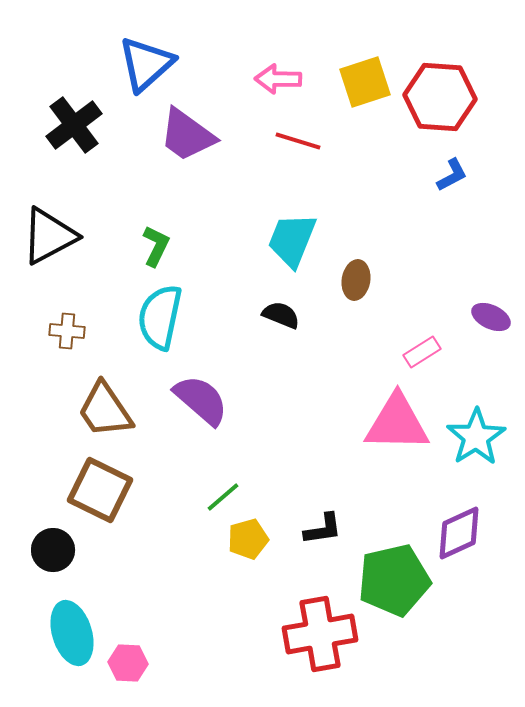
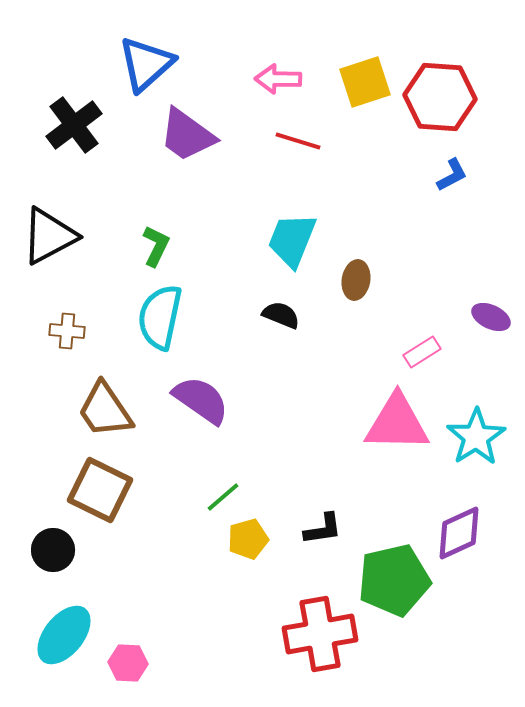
purple semicircle: rotated 6 degrees counterclockwise
cyan ellipse: moved 8 px left, 2 px down; rotated 56 degrees clockwise
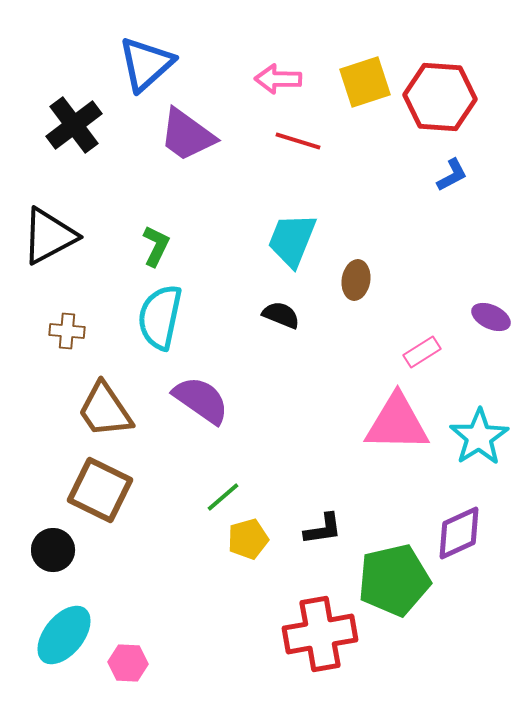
cyan star: moved 3 px right
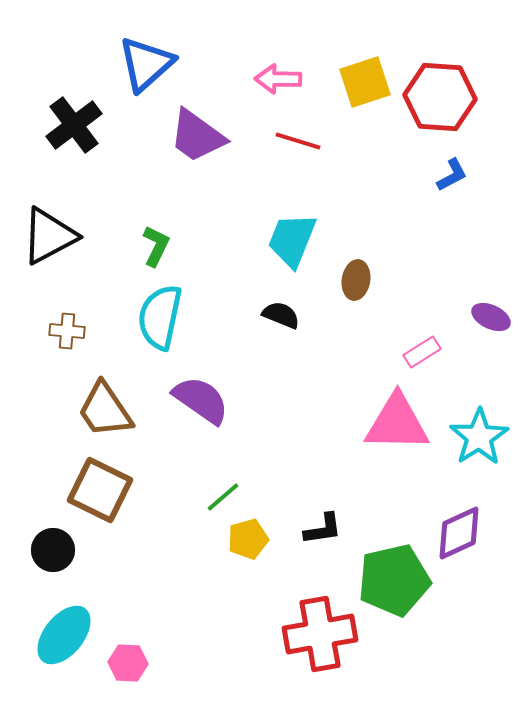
purple trapezoid: moved 10 px right, 1 px down
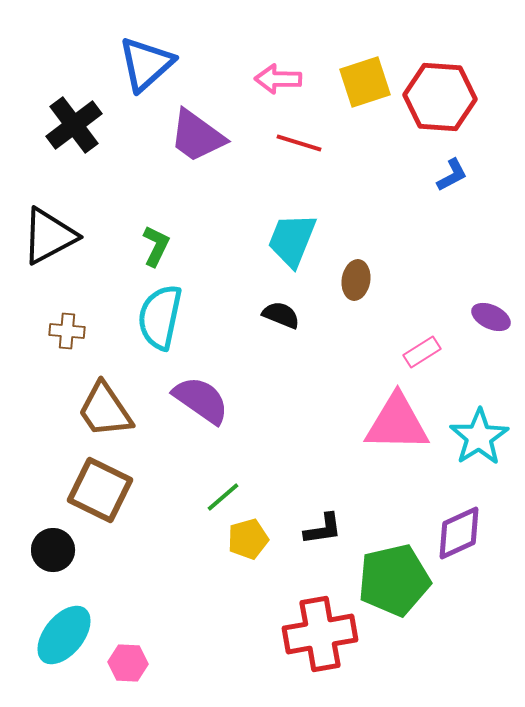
red line: moved 1 px right, 2 px down
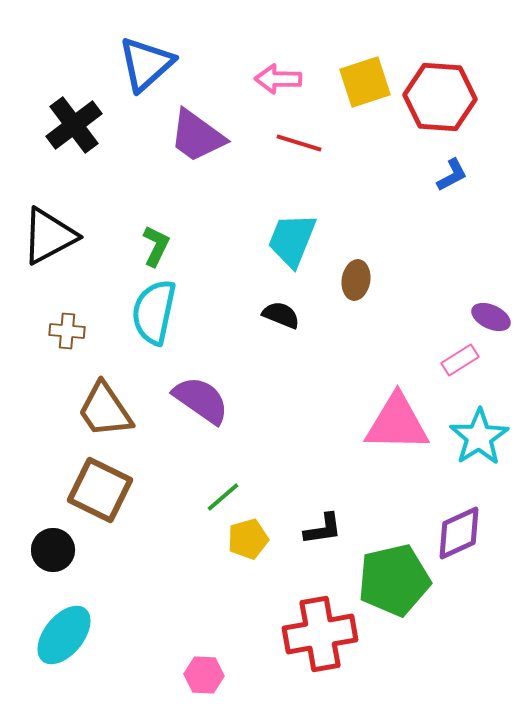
cyan semicircle: moved 6 px left, 5 px up
pink rectangle: moved 38 px right, 8 px down
pink hexagon: moved 76 px right, 12 px down
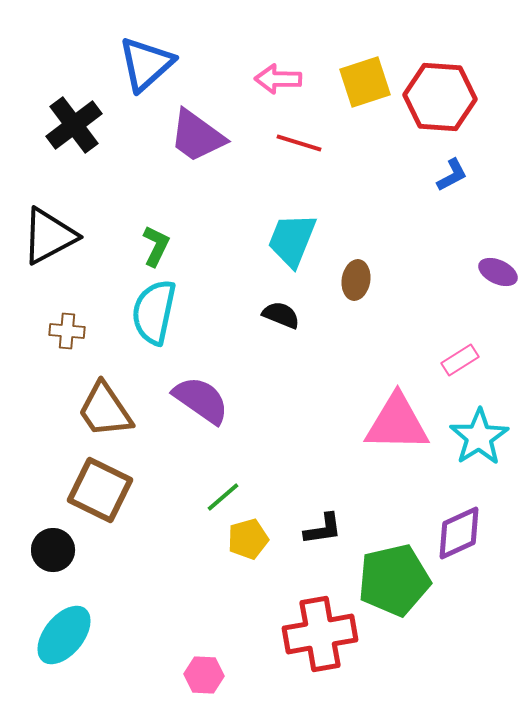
purple ellipse: moved 7 px right, 45 px up
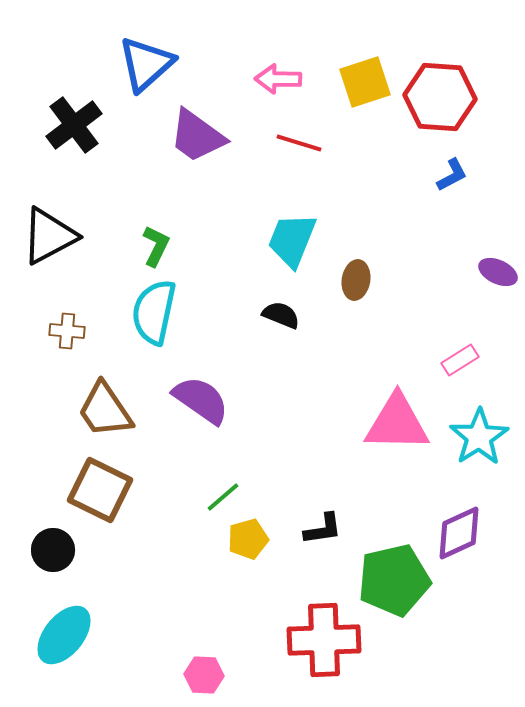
red cross: moved 4 px right, 6 px down; rotated 8 degrees clockwise
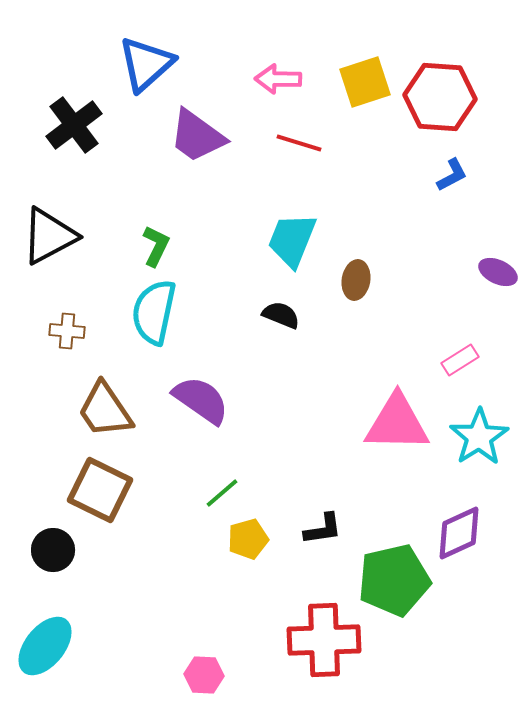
green line: moved 1 px left, 4 px up
cyan ellipse: moved 19 px left, 11 px down
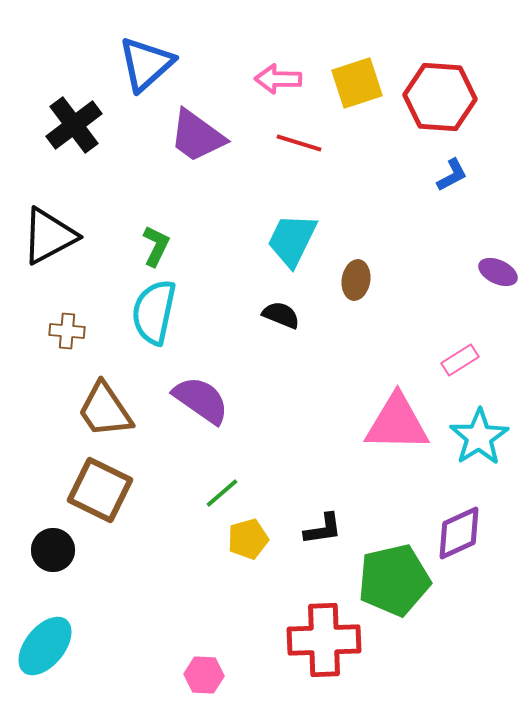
yellow square: moved 8 px left, 1 px down
cyan trapezoid: rotated 4 degrees clockwise
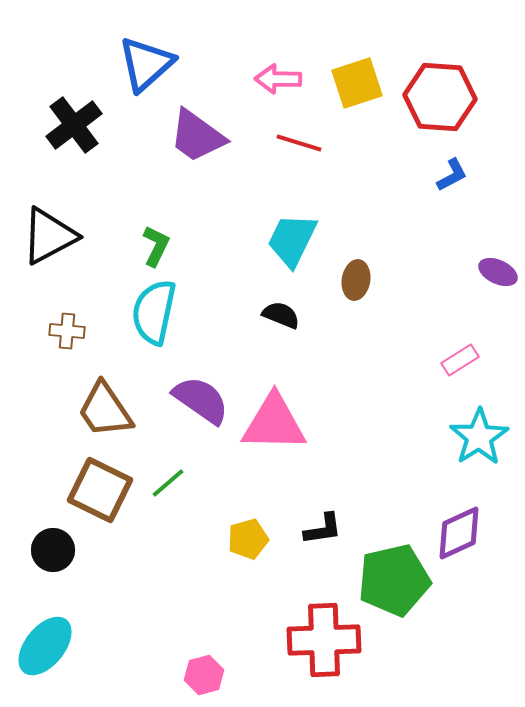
pink triangle: moved 123 px left
green line: moved 54 px left, 10 px up
pink hexagon: rotated 18 degrees counterclockwise
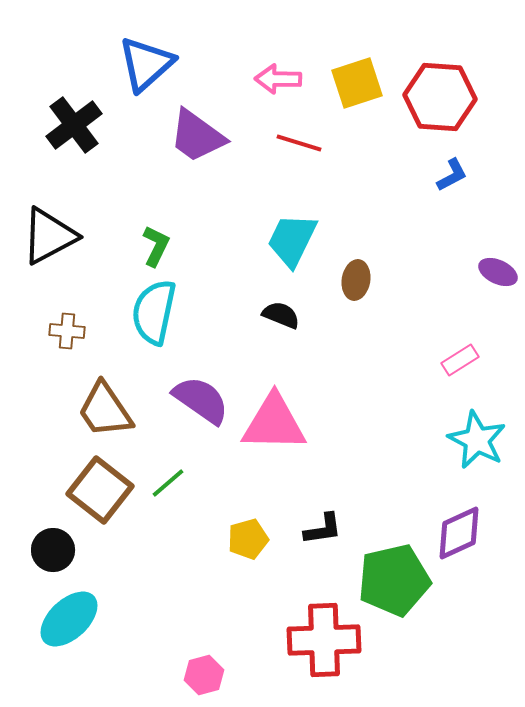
cyan star: moved 2 px left, 3 px down; rotated 12 degrees counterclockwise
brown square: rotated 12 degrees clockwise
cyan ellipse: moved 24 px right, 27 px up; rotated 8 degrees clockwise
